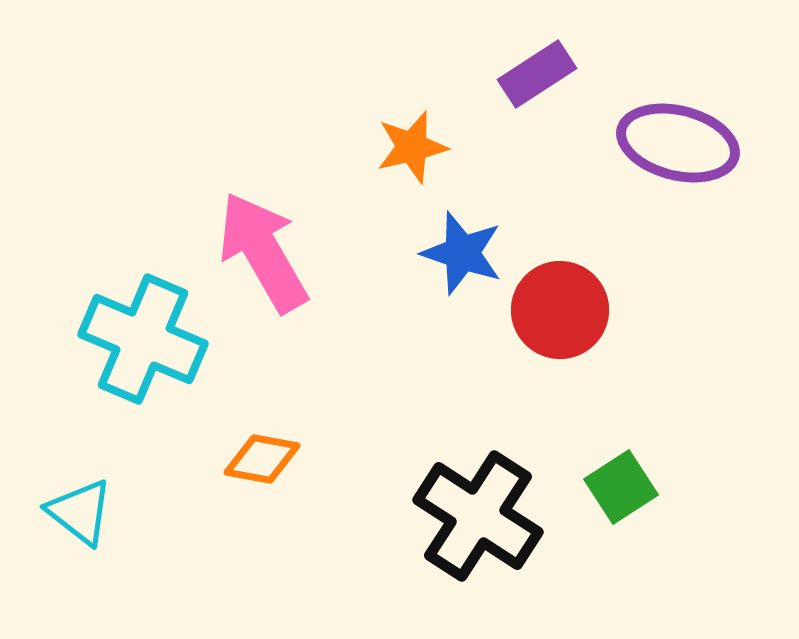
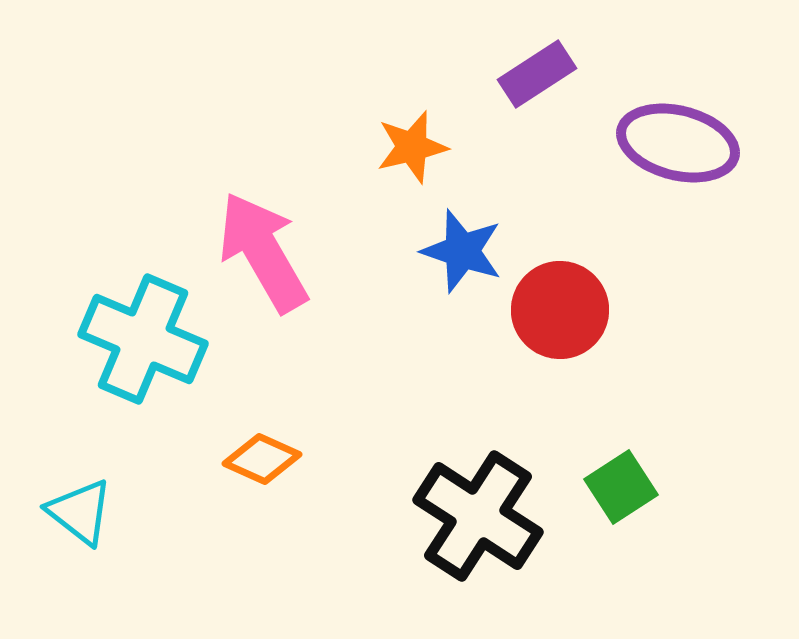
blue star: moved 2 px up
orange diamond: rotated 14 degrees clockwise
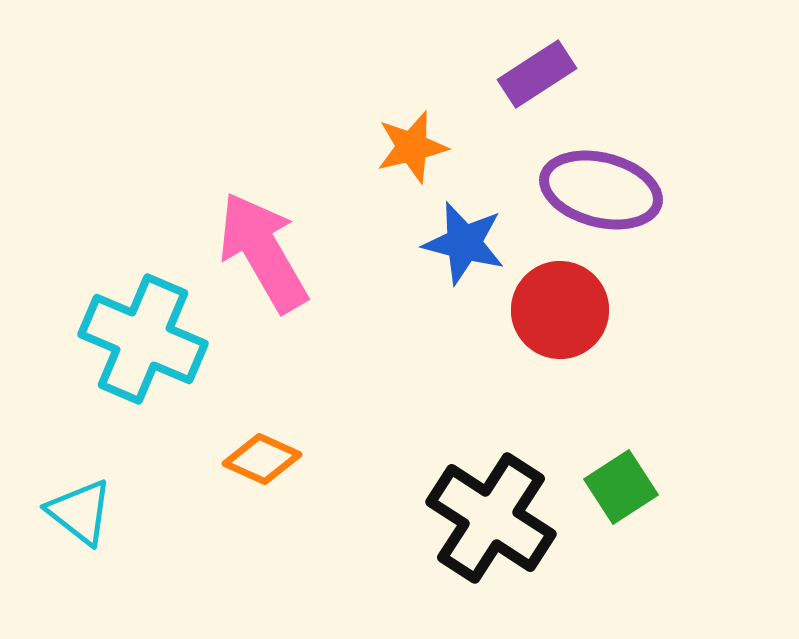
purple ellipse: moved 77 px left, 47 px down
blue star: moved 2 px right, 8 px up; rotated 4 degrees counterclockwise
black cross: moved 13 px right, 2 px down
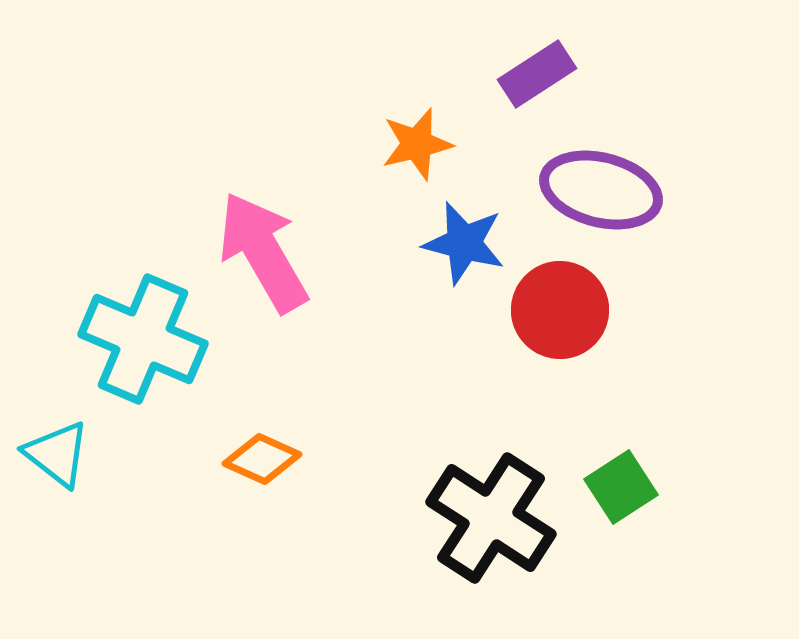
orange star: moved 5 px right, 3 px up
cyan triangle: moved 23 px left, 58 px up
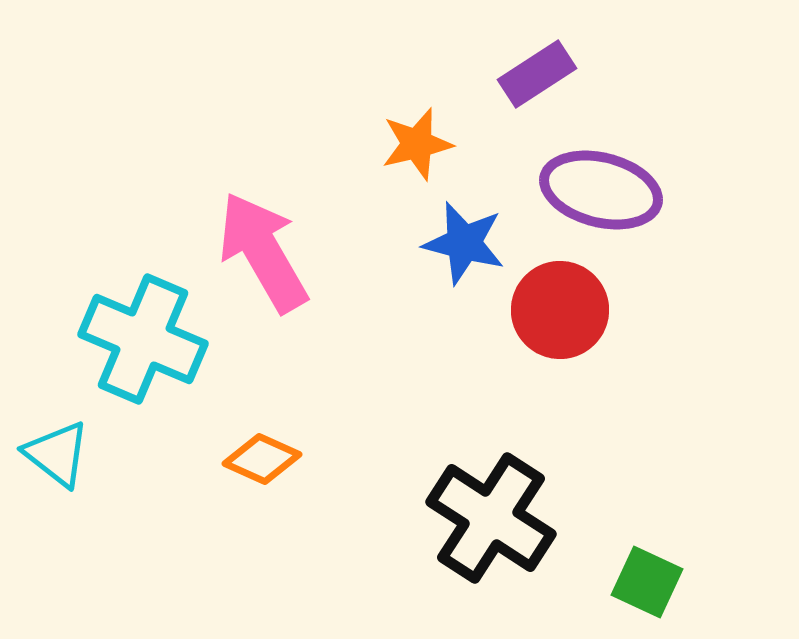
green square: moved 26 px right, 95 px down; rotated 32 degrees counterclockwise
